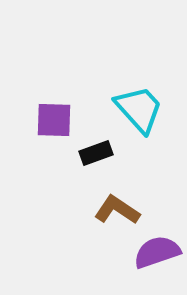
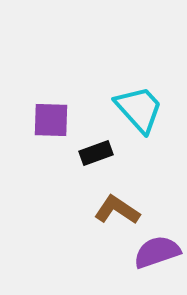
purple square: moved 3 px left
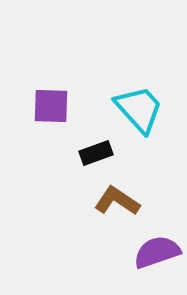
purple square: moved 14 px up
brown L-shape: moved 9 px up
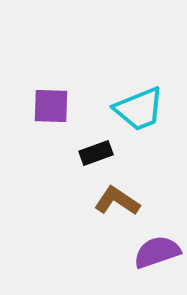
cyan trapezoid: rotated 110 degrees clockwise
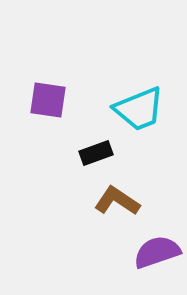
purple square: moved 3 px left, 6 px up; rotated 6 degrees clockwise
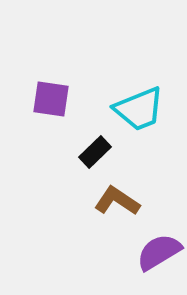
purple square: moved 3 px right, 1 px up
black rectangle: moved 1 px left, 1 px up; rotated 24 degrees counterclockwise
purple semicircle: moved 2 px right; rotated 12 degrees counterclockwise
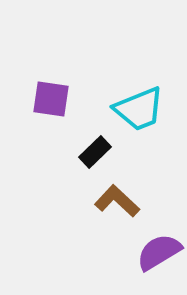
brown L-shape: rotated 9 degrees clockwise
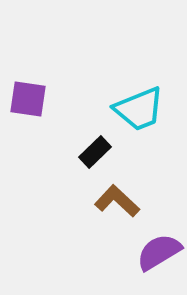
purple square: moved 23 px left
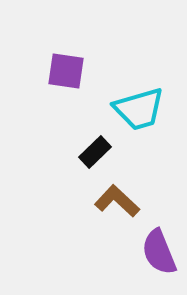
purple square: moved 38 px right, 28 px up
cyan trapezoid: rotated 6 degrees clockwise
purple semicircle: rotated 81 degrees counterclockwise
